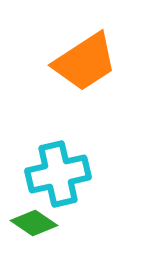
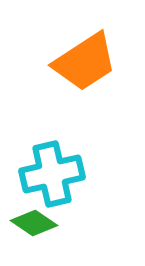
cyan cross: moved 6 px left
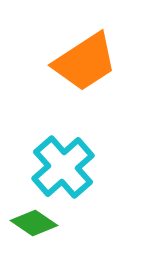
cyan cross: moved 11 px right, 7 px up; rotated 28 degrees counterclockwise
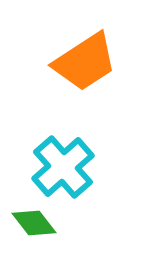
green diamond: rotated 18 degrees clockwise
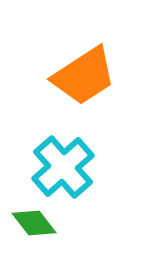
orange trapezoid: moved 1 px left, 14 px down
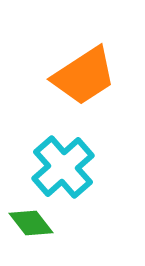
green diamond: moved 3 px left
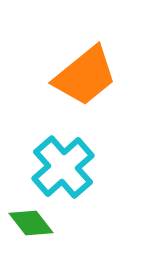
orange trapezoid: moved 1 px right; rotated 6 degrees counterclockwise
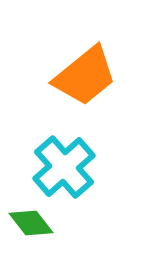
cyan cross: moved 1 px right
